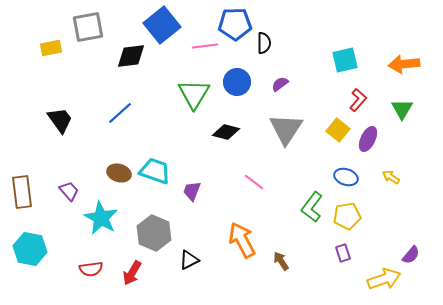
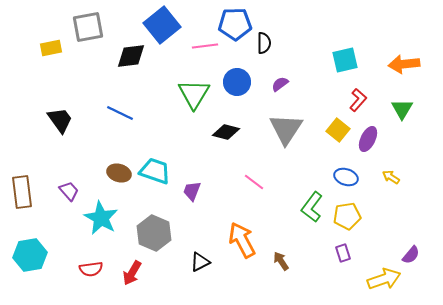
blue line at (120, 113): rotated 68 degrees clockwise
cyan hexagon at (30, 249): moved 6 px down; rotated 20 degrees counterclockwise
black triangle at (189, 260): moved 11 px right, 2 px down
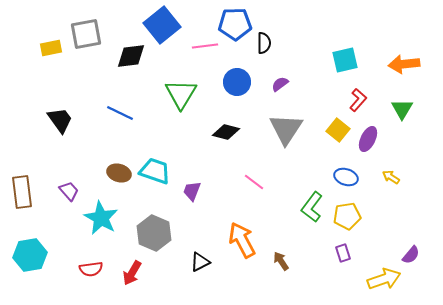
gray square at (88, 27): moved 2 px left, 7 px down
green triangle at (194, 94): moved 13 px left
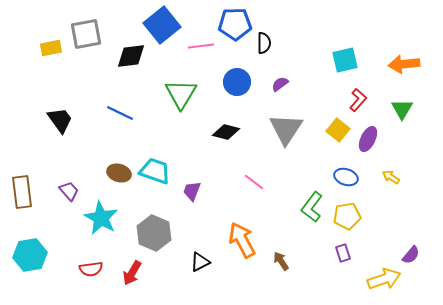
pink line at (205, 46): moved 4 px left
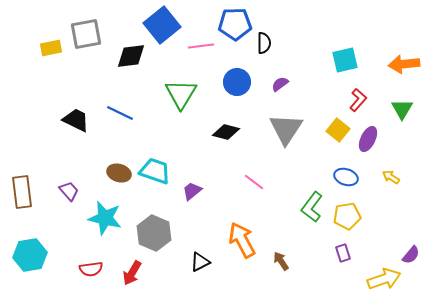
black trapezoid at (60, 120): moved 16 px right; rotated 28 degrees counterclockwise
purple trapezoid at (192, 191): rotated 30 degrees clockwise
cyan star at (101, 218): moved 4 px right; rotated 16 degrees counterclockwise
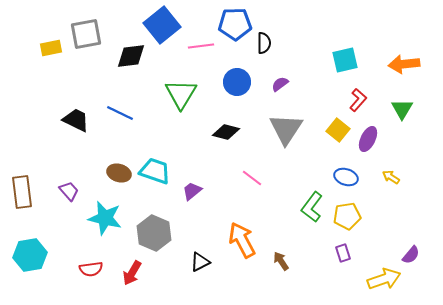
pink line at (254, 182): moved 2 px left, 4 px up
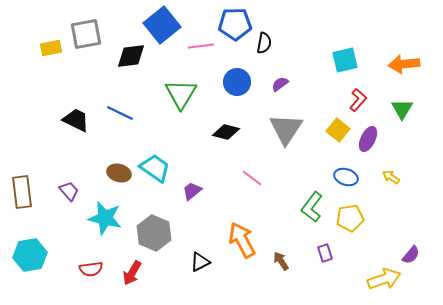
black semicircle at (264, 43): rotated 10 degrees clockwise
cyan trapezoid at (155, 171): moved 3 px up; rotated 16 degrees clockwise
yellow pentagon at (347, 216): moved 3 px right, 2 px down
purple rectangle at (343, 253): moved 18 px left
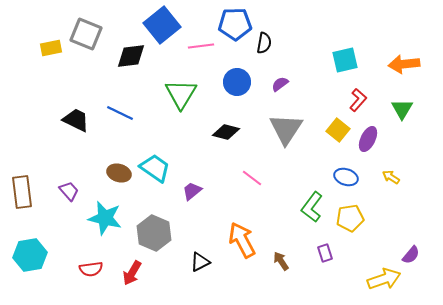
gray square at (86, 34): rotated 32 degrees clockwise
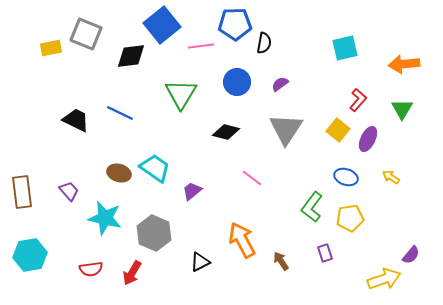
cyan square at (345, 60): moved 12 px up
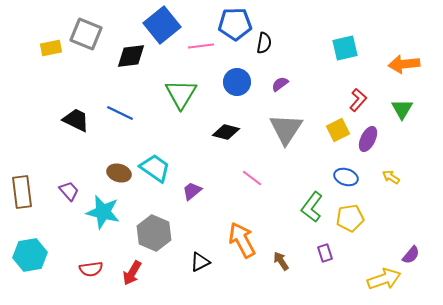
yellow square at (338, 130): rotated 25 degrees clockwise
cyan star at (105, 218): moved 2 px left, 6 px up
